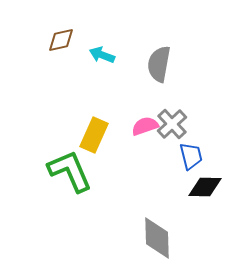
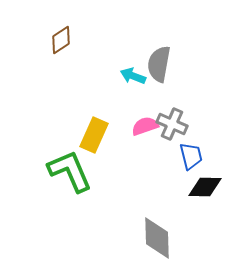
brown diamond: rotated 20 degrees counterclockwise
cyan arrow: moved 31 px right, 21 px down
gray cross: rotated 24 degrees counterclockwise
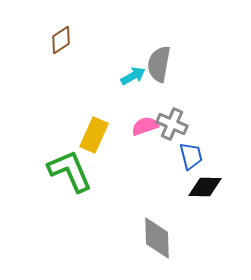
cyan arrow: rotated 130 degrees clockwise
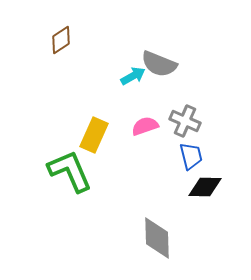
gray semicircle: rotated 78 degrees counterclockwise
gray cross: moved 13 px right, 3 px up
